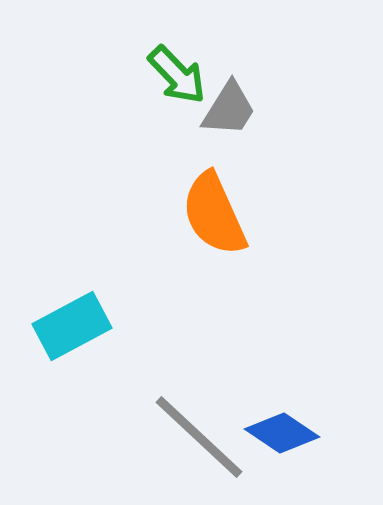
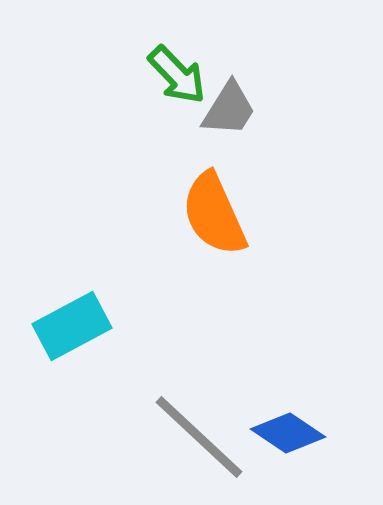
blue diamond: moved 6 px right
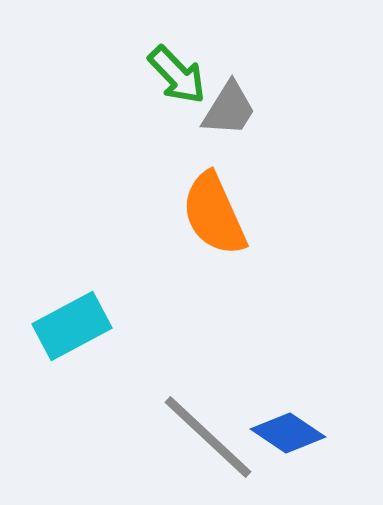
gray line: moved 9 px right
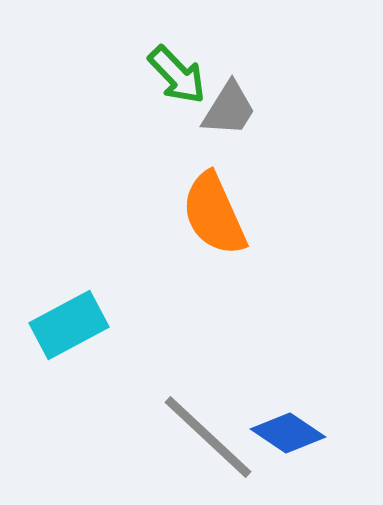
cyan rectangle: moved 3 px left, 1 px up
